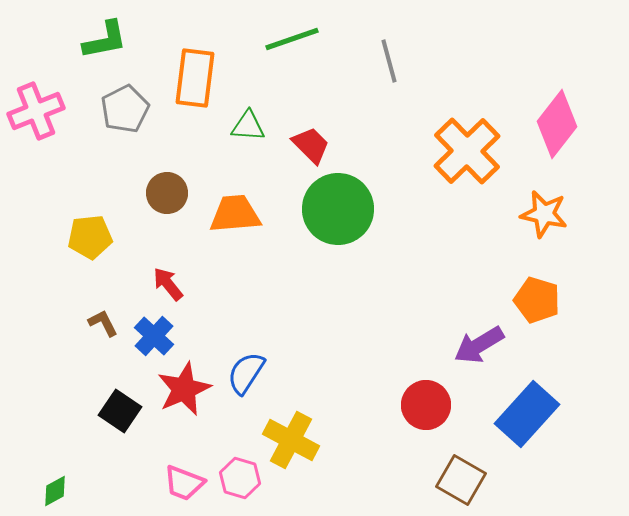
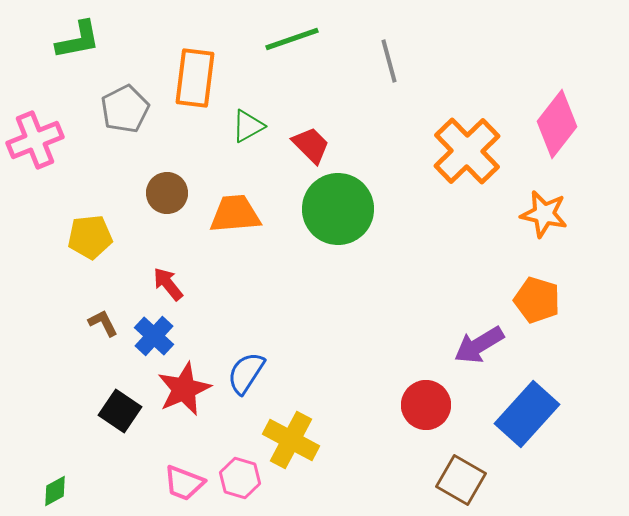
green L-shape: moved 27 px left
pink cross: moved 1 px left, 29 px down
green triangle: rotated 33 degrees counterclockwise
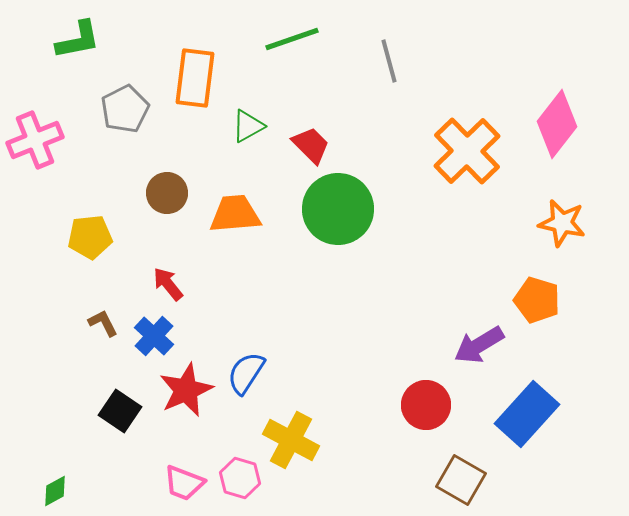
orange star: moved 18 px right, 9 px down
red star: moved 2 px right, 1 px down
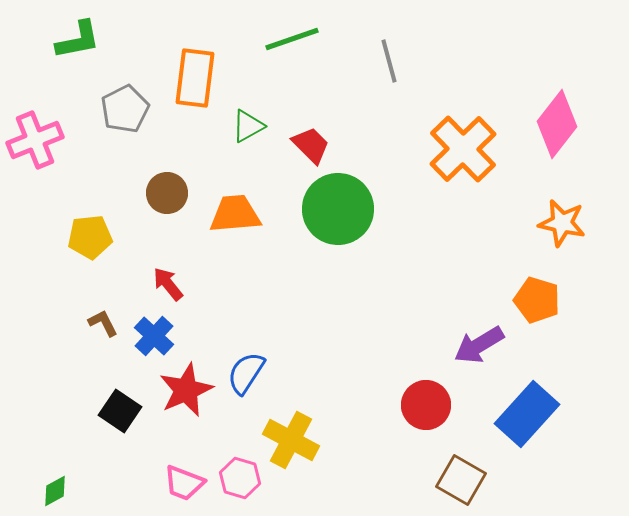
orange cross: moved 4 px left, 2 px up
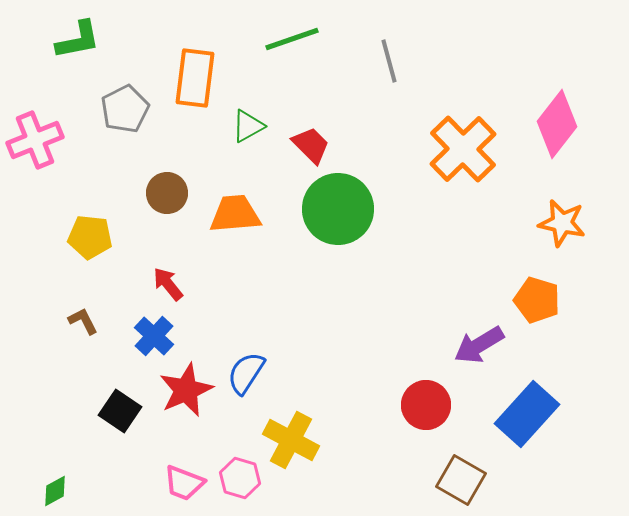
yellow pentagon: rotated 12 degrees clockwise
brown L-shape: moved 20 px left, 2 px up
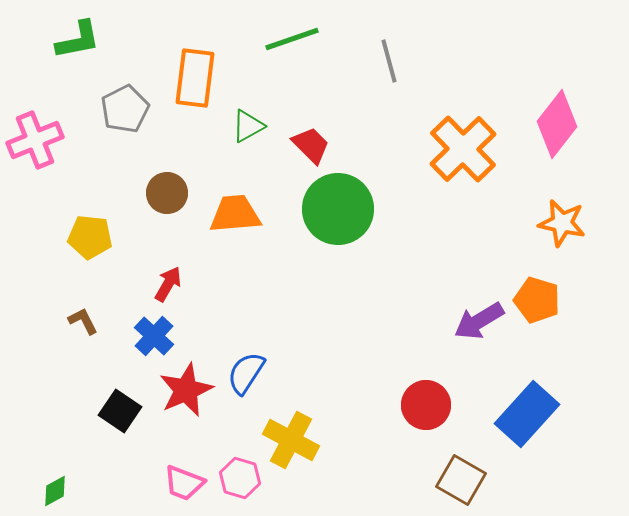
red arrow: rotated 69 degrees clockwise
purple arrow: moved 24 px up
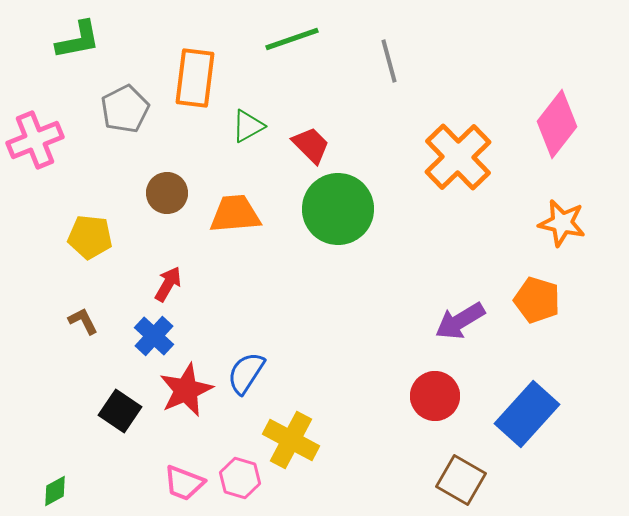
orange cross: moved 5 px left, 8 px down
purple arrow: moved 19 px left
red circle: moved 9 px right, 9 px up
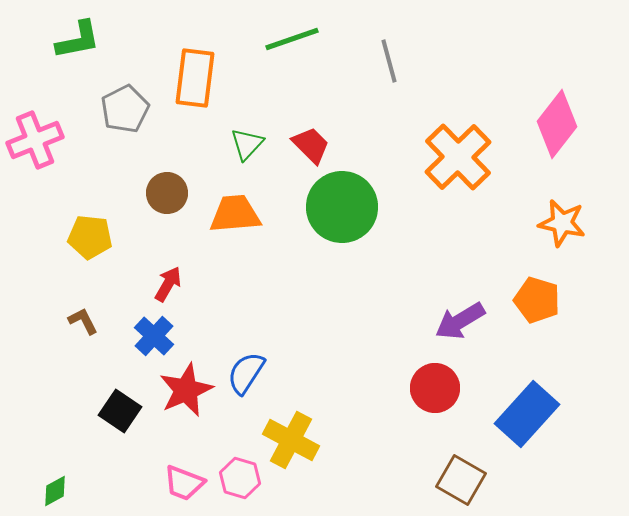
green triangle: moved 1 px left, 18 px down; rotated 18 degrees counterclockwise
green circle: moved 4 px right, 2 px up
red circle: moved 8 px up
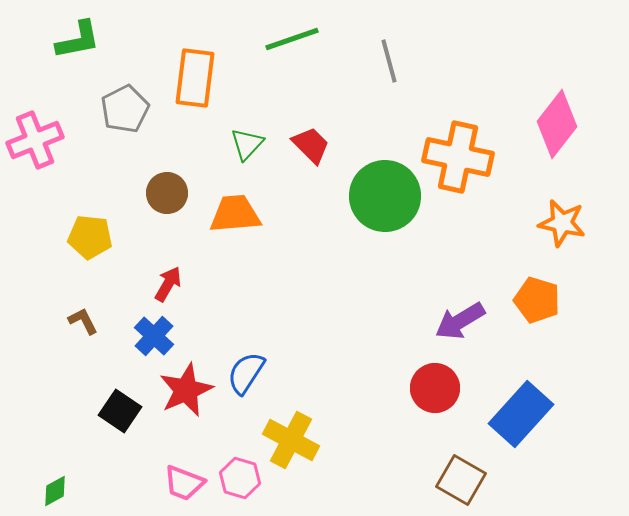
orange cross: rotated 34 degrees counterclockwise
green circle: moved 43 px right, 11 px up
blue rectangle: moved 6 px left
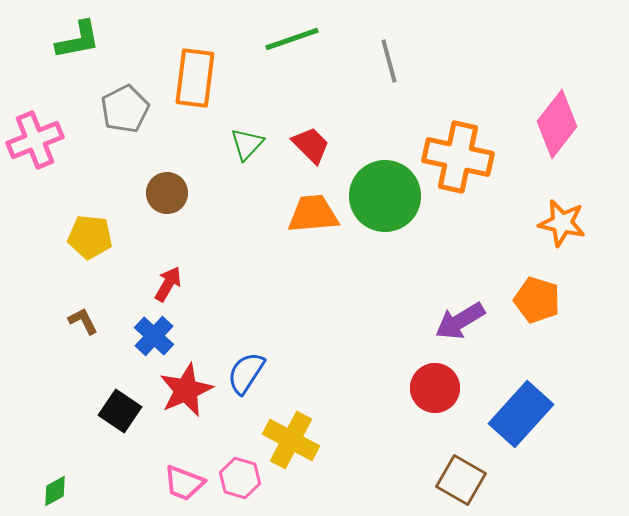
orange trapezoid: moved 78 px right
